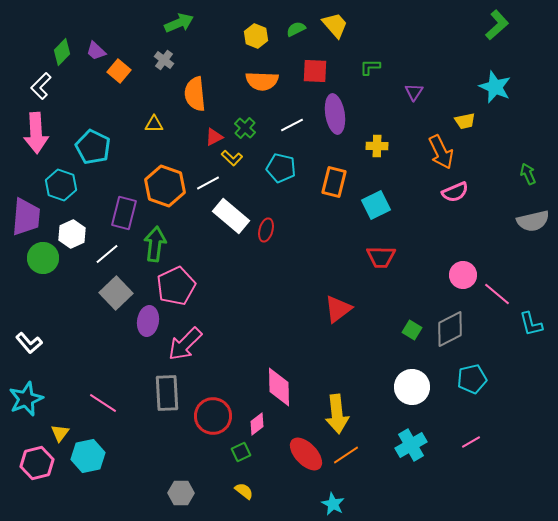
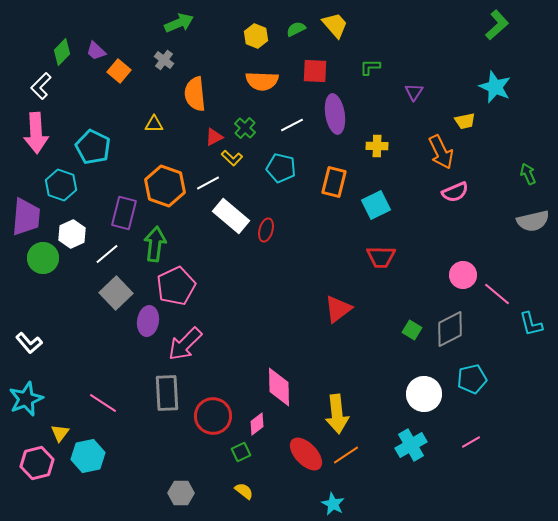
white circle at (412, 387): moved 12 px right, 7 px down
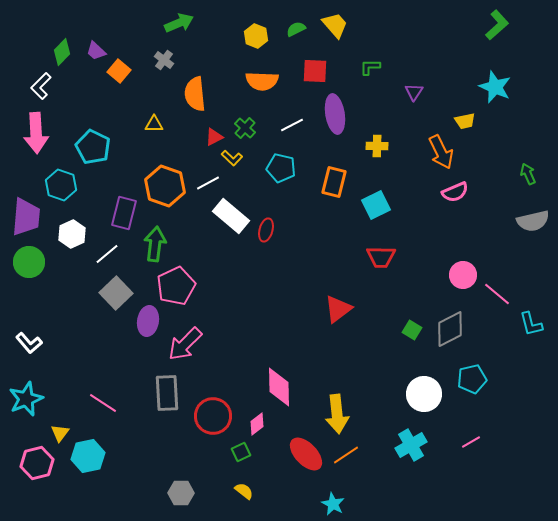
green circle at (43, 258): moved 14 px left, 4 px down
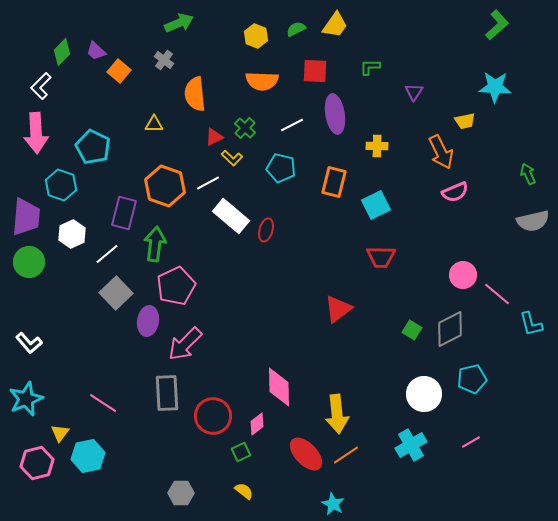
yellow trapezoid at (335, 25): rotated 76 degrees clockwise
cyan star at (495, 87): rotated 20 degrees counterclockwise
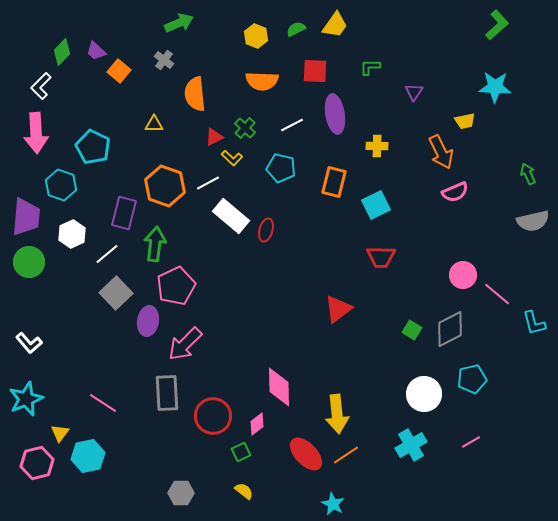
cyan L-shape at (531, 324): moved 3 px right, 1 px up
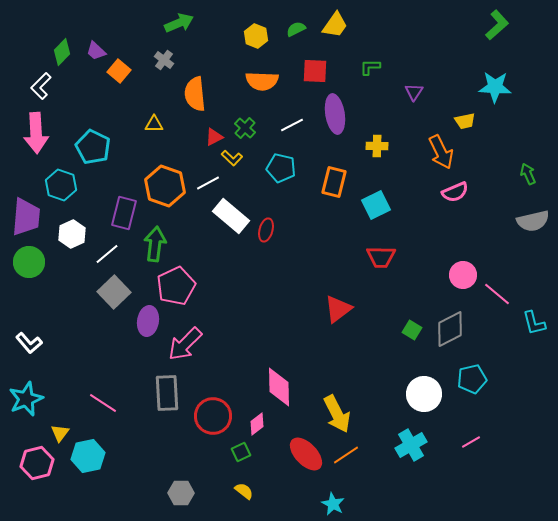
gray square at (116, 293): moved 2 px left, 1 px up
yellow arrow at (337, 414): rotated 21 degrees counterclockwise
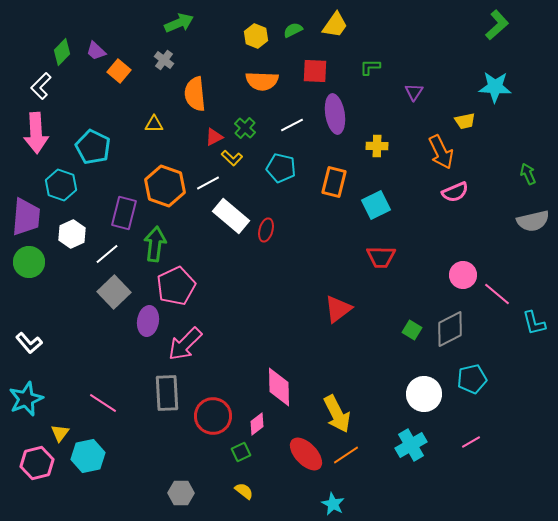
green semicircle at (296, 29): moved 3 px left, 1 px down
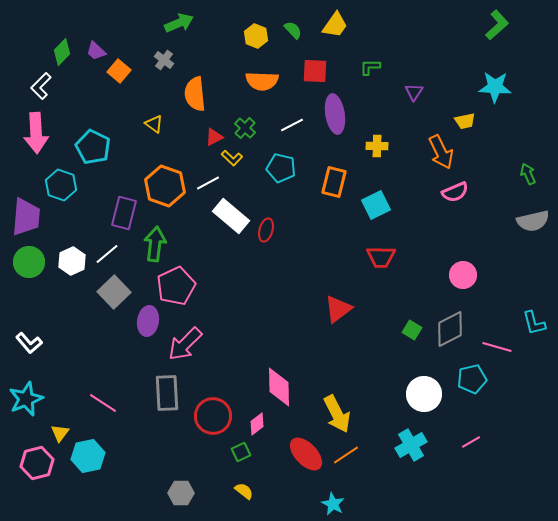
green semicircle at (293, 30): rotated 72 degrees clockwise
yellow triangle at (154, 124): rotated 36 degrees clockwise
white hexagon at (72, 234): moved 27 px down
pink line at (497, 294): moved 53 px down; rotated 24 degrees counterclockwise
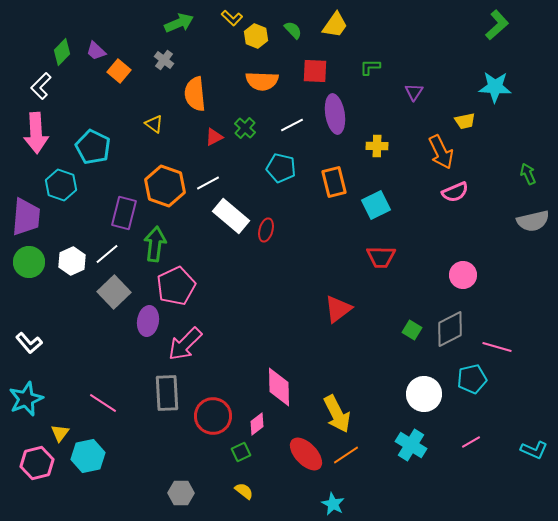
yellow L-shape at (232, 158): moved 140 px up
orange rectangle at (334, 182): rotated 28 degrees counterclockwise
cyan L-shape at (534, 323): moved 127 px down; rotated 52 degrees counterclockwise
cyan cross at (411, 445): rotated 28 degrees counterclockwise
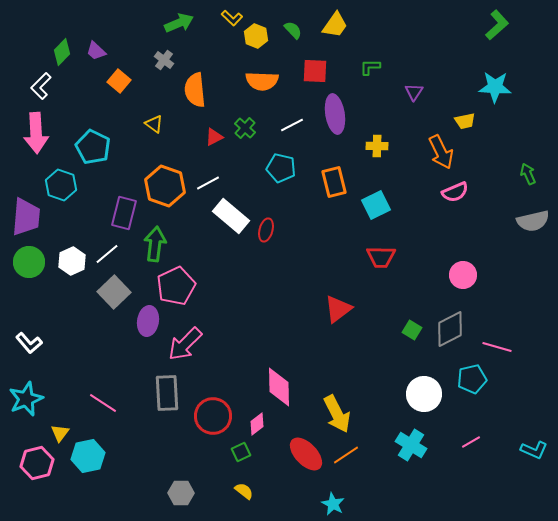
orange square at (119, 71): moved 10 px down
orange semicircle at (195, 94): moved 4 px up
